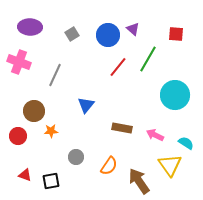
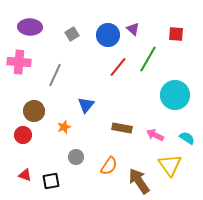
pink cross: rotated 15 degrees counterclockwise
orange star: moved 13 px right, 4 px up; rotated 16 degrees counterclockwise
red circle: moved 5 px right, 1 px up
cyan semicircle: moved 1 px right, 5 px up
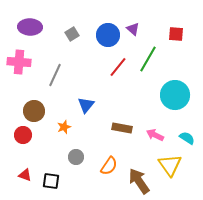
black square: rotated 18 degrees clockwise
